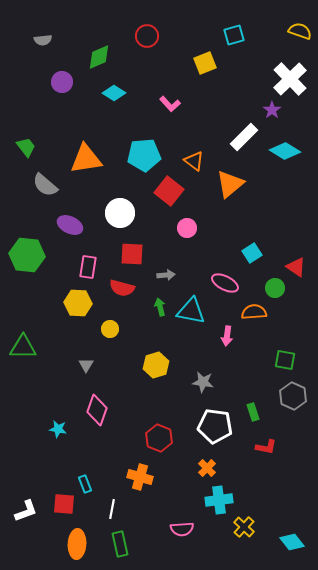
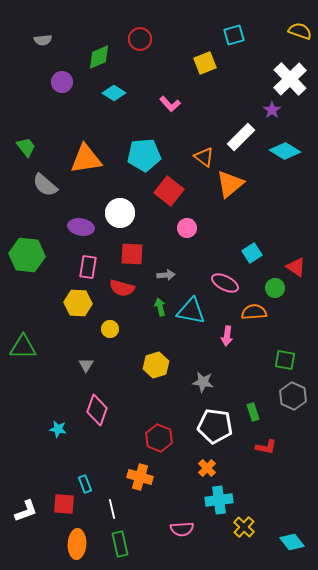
red circle at (147, 36): moved 7 px left, 3 px down
white rectangle at (244, 137): moved 3 px left
orange triangle at (194, 161): moved 10 px right, 4 px up
purple ellipse at (70, 225): moved 11 px right, 2 px down; rotated 15 degrees counterclockwise
white line at (112, 509): rotated 24 degrees counterclockwise
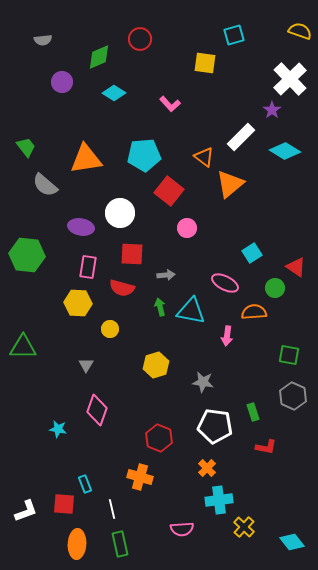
yellow square at (205, 63): rotated 30 degrees clockwise
green square at (285, 360): moved 4 px right, 5 px up
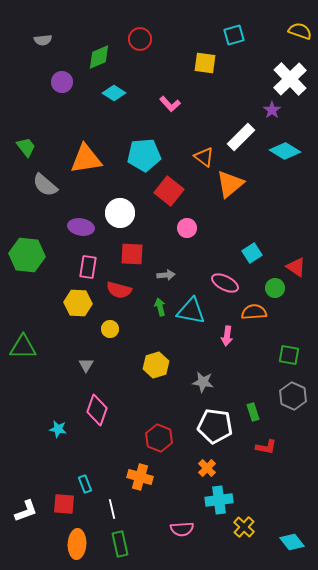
red semicircle at (122, 288): moved 3 px left, 2 px down
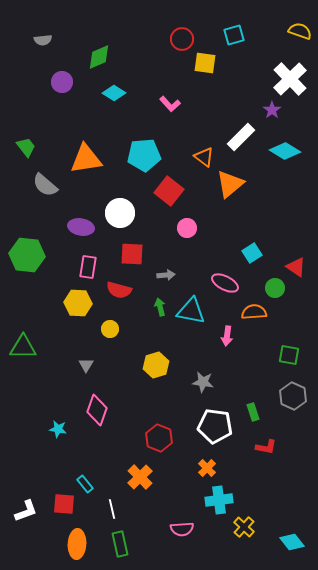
red circle at (140, 39): moved 42 px right
orange cross at (140, 477): rotated 30 degrees clockwise
cyan rectangle at (85, 484): rotated 18 degrees counterclockwise
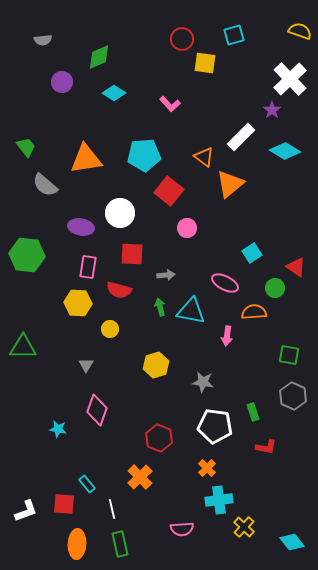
cyan rectangle at (85, 484): moved 2 px right
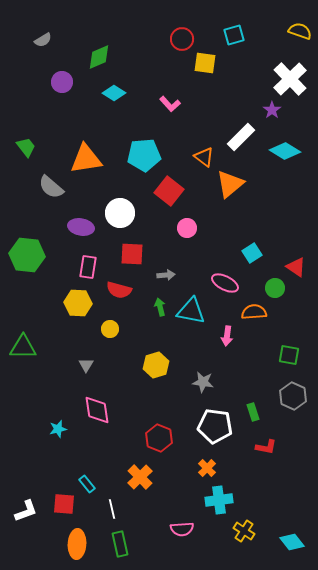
gray semicircle at (43, 40): rotated 24 degrees counterclockwise
gray semicircle at (45, 185): moved 6 px right, 2 px down
pink diamond at (97, 410): rotated 28 degrees counterclockwise
cyan star at (58, 429): rotated 24 degrees counterclockwise
yellow cross at (244, 527): moved 4 px down; rotated 10 degrees counterclockwise
